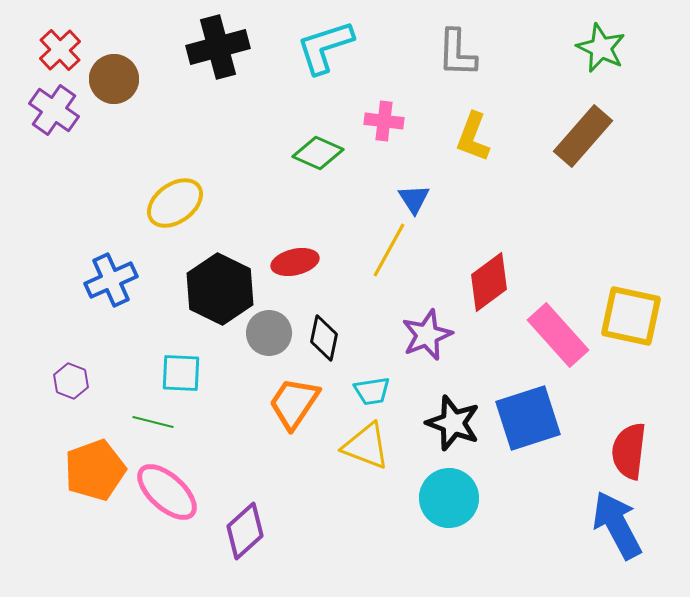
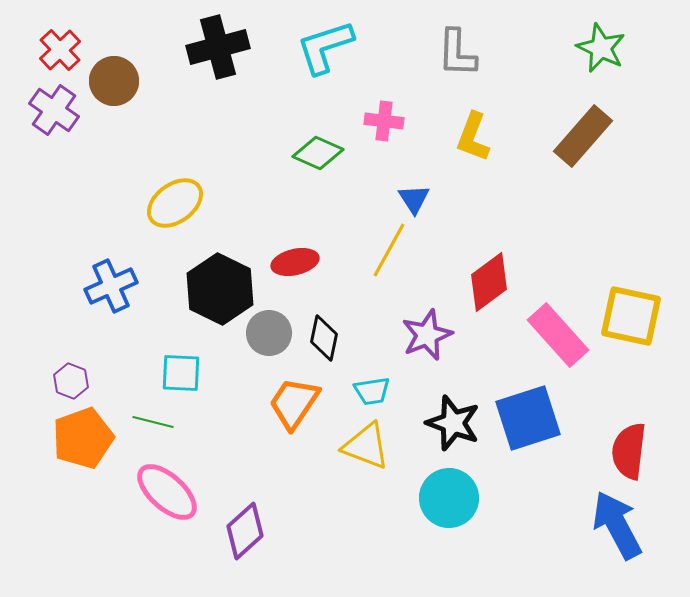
brown circle: moved 2 px down
blue cross: moved 6 px down
orange pentagon: moved 12 px left, 32 px up
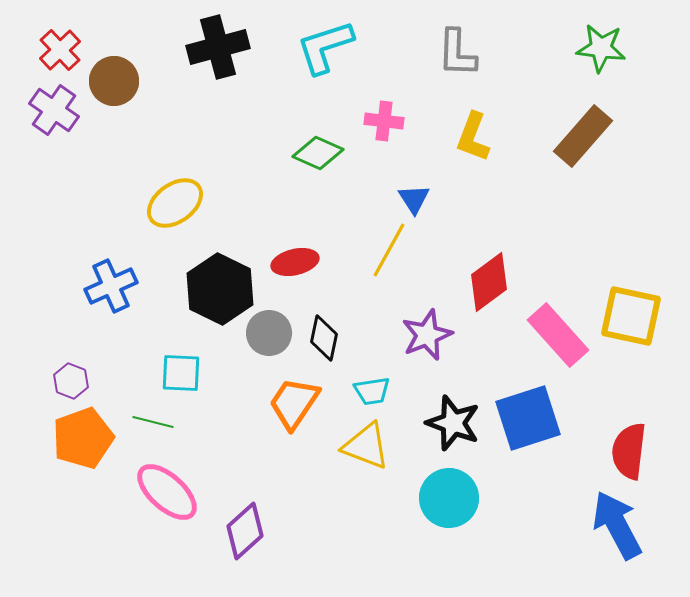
green star: rotated 18 degrees counterclockwise
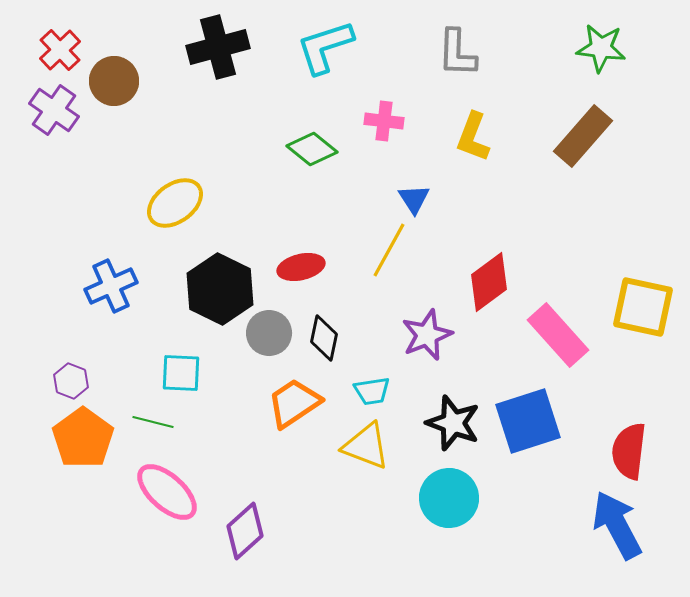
green diamond: moved 6 px left, 4 px up; rotated 15 degrees clockwise
red ellipse: moved 6 px right, 5 px down
yellow square: moved 12 px right, 9 px up
orange trapezoid: rotated 22 degrees clockwise
blue square: moved 3 px down
orange pentagon: rotated 16 degrees counterclockwise
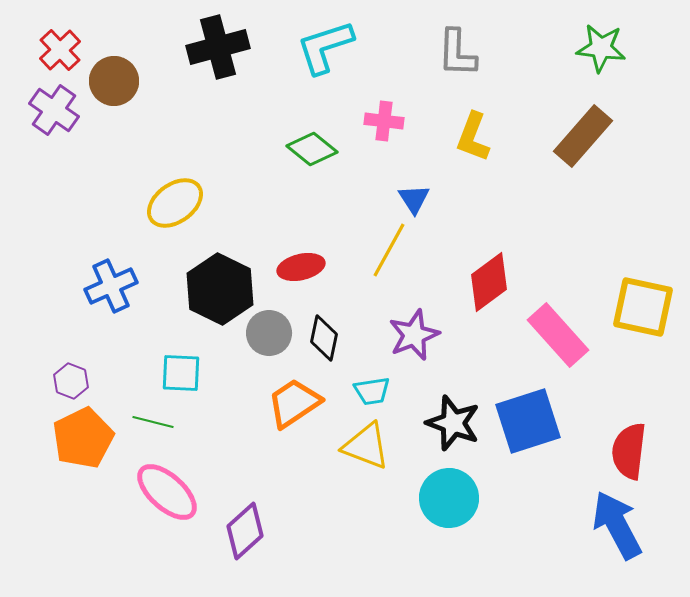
purple star: moved 13 px left
orange pentagon: rotated 10 degrees clockwise
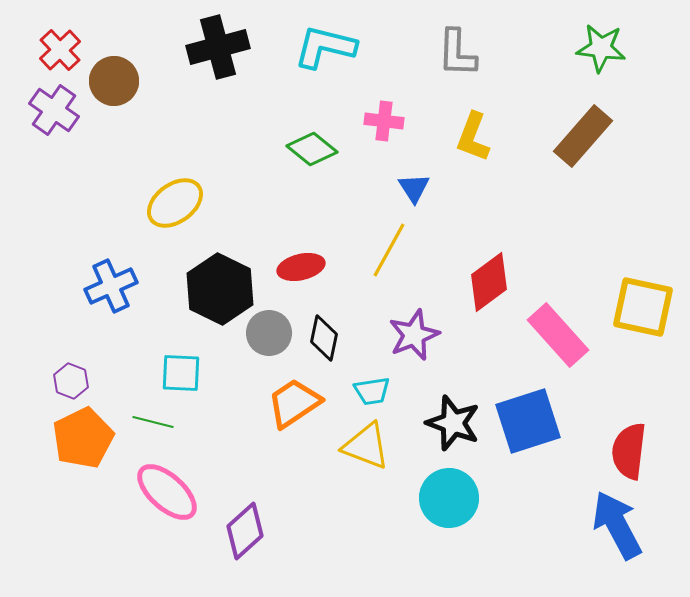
cyan L-shape: rotated 32 degrees clockwise
blue triangle: moved 11 px up
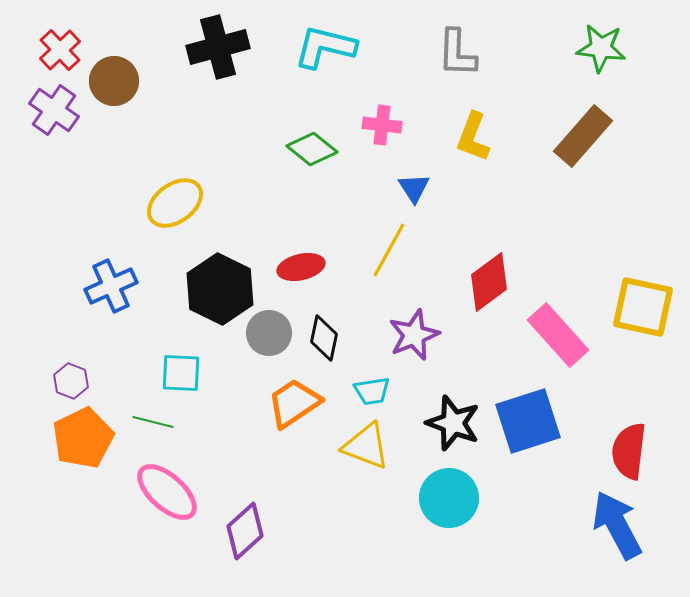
pink cross: moved 2 px left, 4 px down
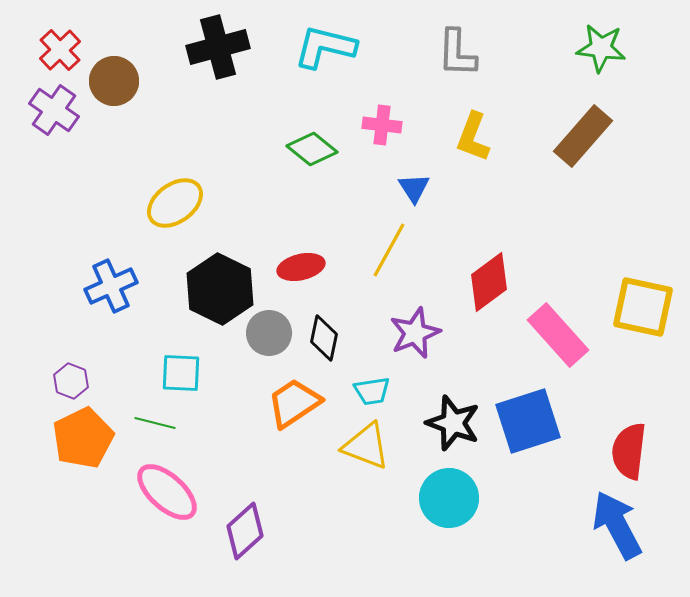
purple star: moved 1 px right, 2 px up
green line: moved 2 px right, 1 px down
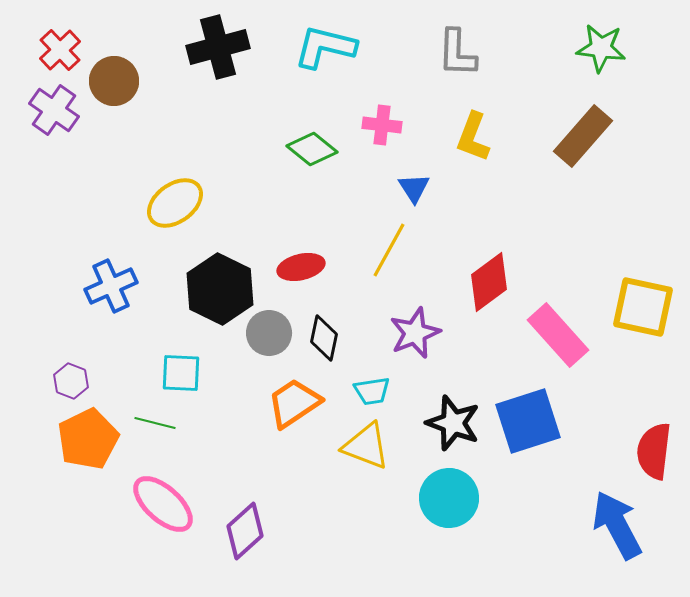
orange pentagon: moved 5 px right, 1 px down
red semicircle: moved 25 px right
pink ellipse: moved 4 px left, 12 px down
